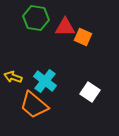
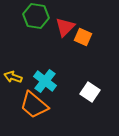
green hexagon: moved 2 px up
red triangle: rotated 45 degrees counterclockwise
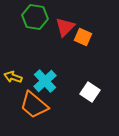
green hexagon: moved 1 px left, 1 px down
cyan cross: rotated 10 degrees clockwise
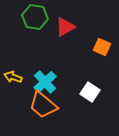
red triangle: rotated 15 degrees clockwise
orange square: moved 19 px right, 10 px down
cyan cross: moved 1 px down
orange trapezoid: moved 9 px right
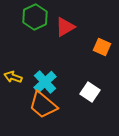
green hexagon: rotated 25 degrees clockwise
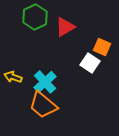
white square: moved 29 px up
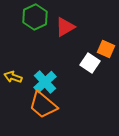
orange square: moved 4 px right, 2 px down
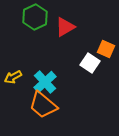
yellow arrow: rotated 48 degrees counterclockwise
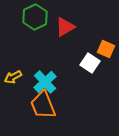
orange trapezoid: rotated 28 degrees clockwise
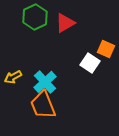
red triangle: moved 4 px up
